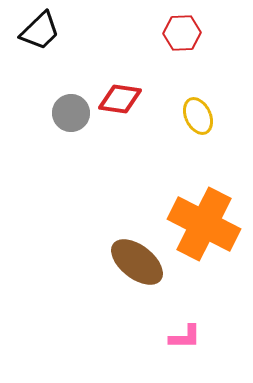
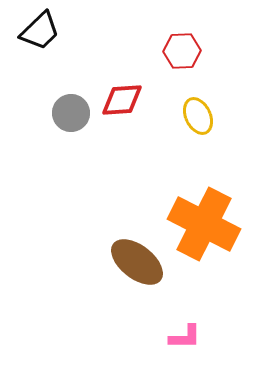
red hexagon: moved 18 px down
red diamond: moved 2 px right, 1 px down; rotated 12 degrees counterclockwise
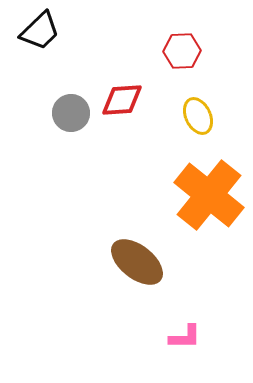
orange cross: moved 5 px right, 29 px up; rotated 12 degrees clockwise
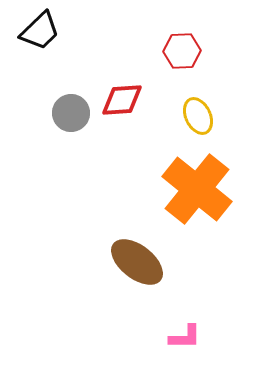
orange cross: moved 12 px left, 6 px up
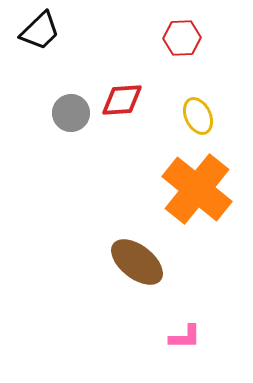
red hexagon: moved 13 px up
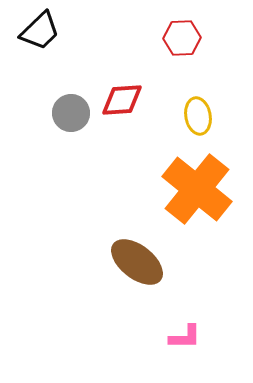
yellow ellipse: rotated 15 degrees clockwise
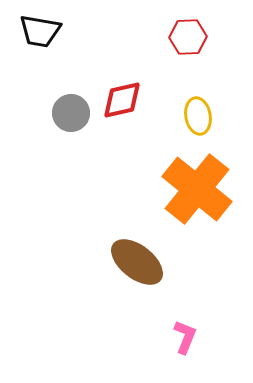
black trapezoid: rotated 54 degrees clockwise
red hexagon: moved 6 px right, 1 px up
red diamond: rotated 9 degrees counterclockwise
pink L-shape: rotated 68 degrees counterclockwise
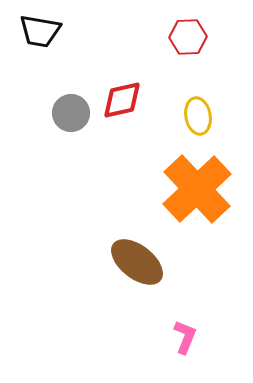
orange cross: rotated 8 degrees clockwise
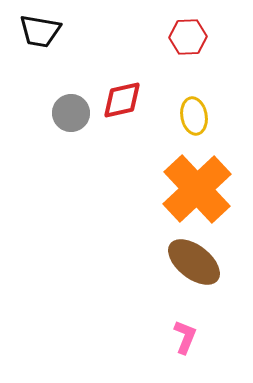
yellow ellipse: moved 4 px left
brown ellipse: moved 57 px right
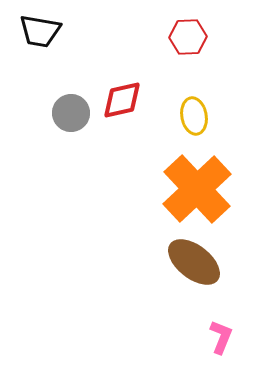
pink L-shape: moved 36 px right
